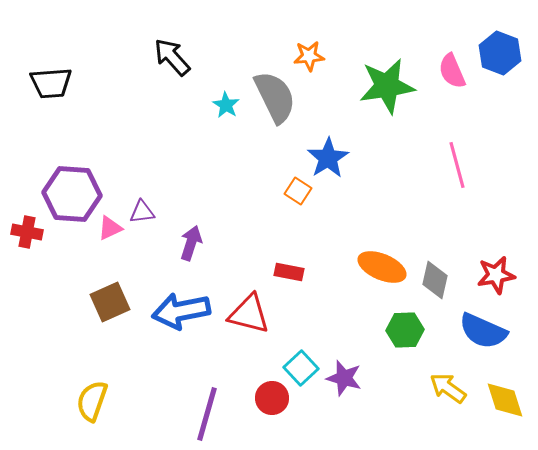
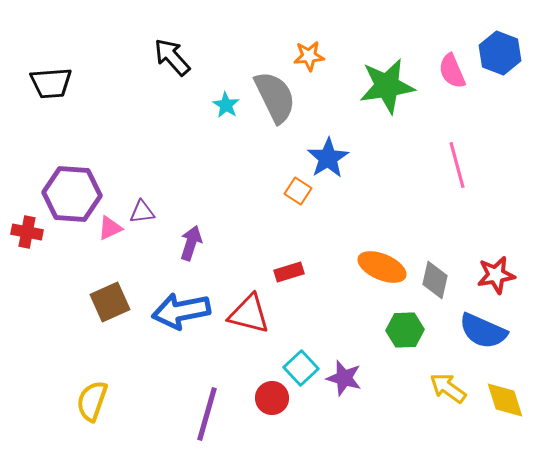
red rectangle: rotated 28 degrees counterclockwise
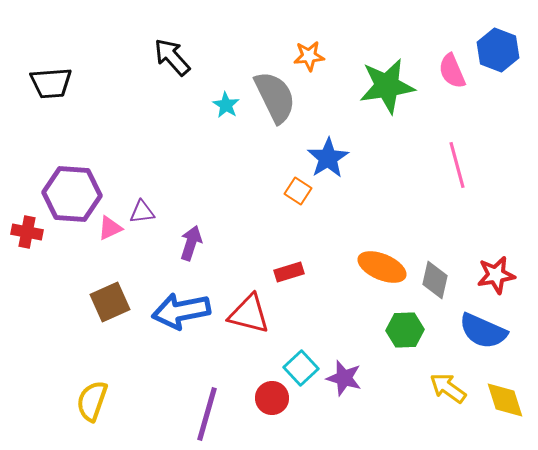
blue hexagon: moved 2 px left, 3 px up
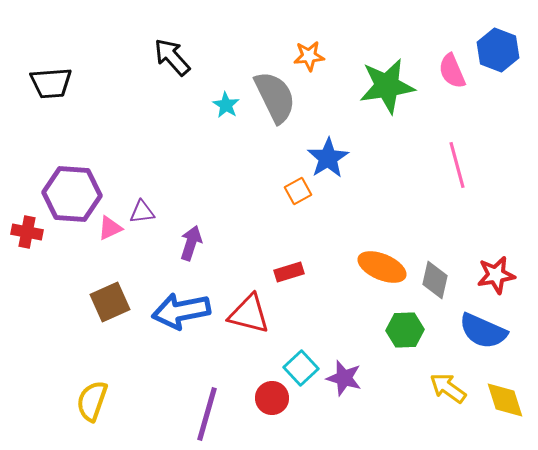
orange square: rotated 28 degrees clockwise
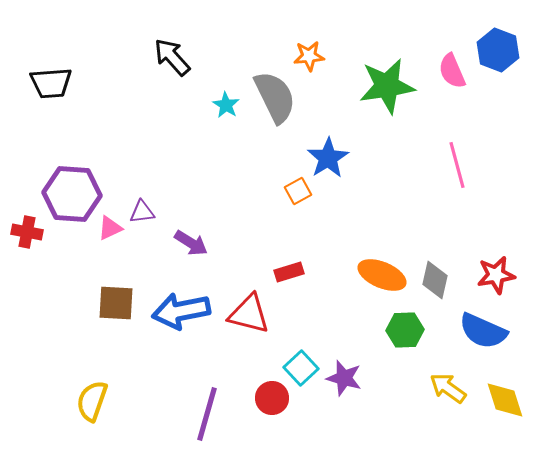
purple arrow: rotated 104 degrees clockwise
orange ellipse: moved 8 px down
brown square: moved 6 px right, 1 px down; rotated 27 degrees clockwise
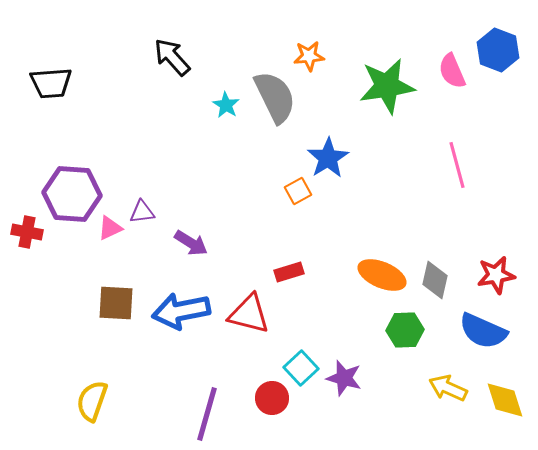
yellow arrow: rotated 12 degrees counterclockwise
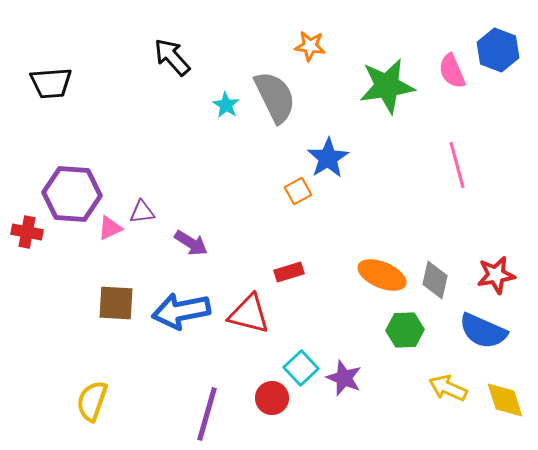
orange star: moved 1 px right, 10 px up; rotated 12 degrees clockwise
purple star: rotated 6 degrees clockwise
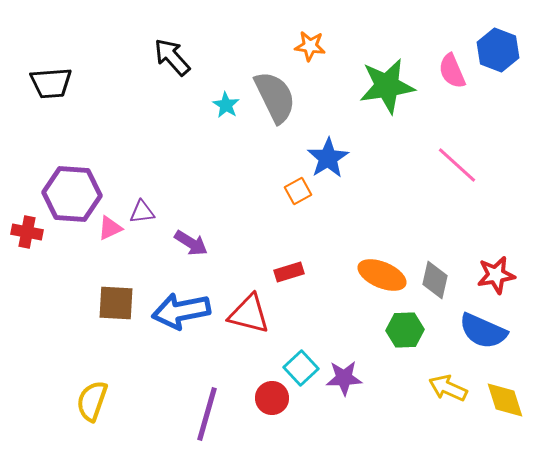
pink line: rotated 33 degrees counterclockwise
purple star: rotated 24 degrees counterclockwise
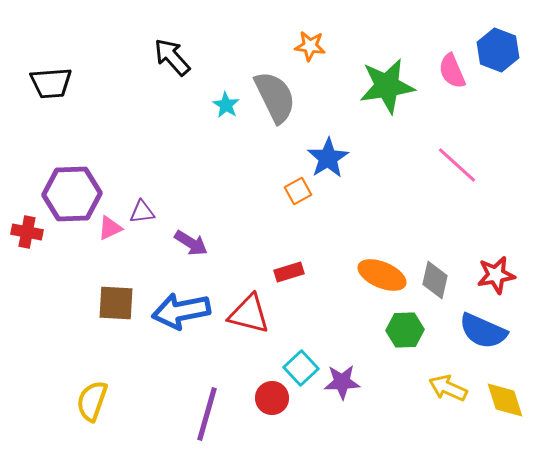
purple hexagon: rotated 6 degrees counterclockwise
purple star: moved 2 px left, 4 px down
